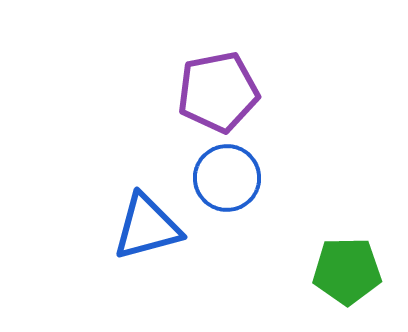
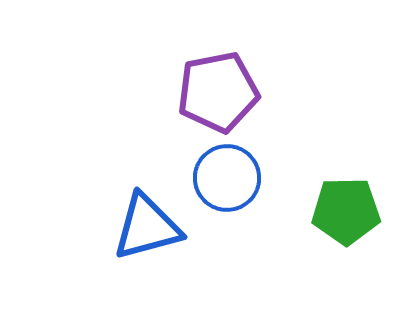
green pentagon: moved 1 px left, 60 px up
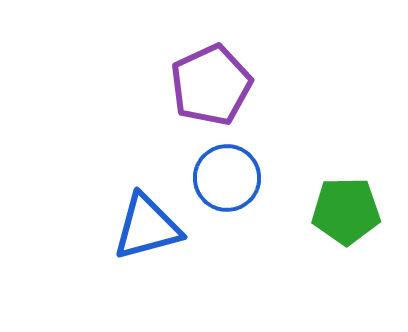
purple pentagon: moved 7 px left, 7 px up; rotated 14 degrees counterclockwise
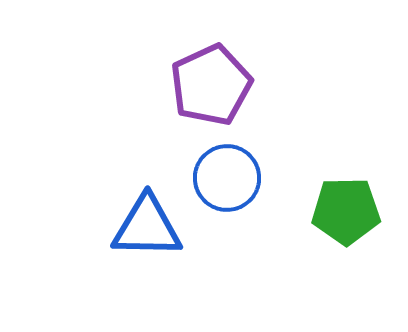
blue triangle: rotated 16 degrees clockwise
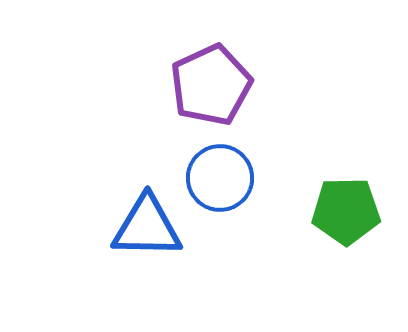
blue circle: moved 7 px left
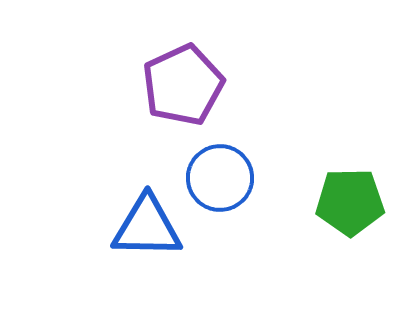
purple pentagon: moved 28 px left
green pentagon: moved 4 px right, 9 px up
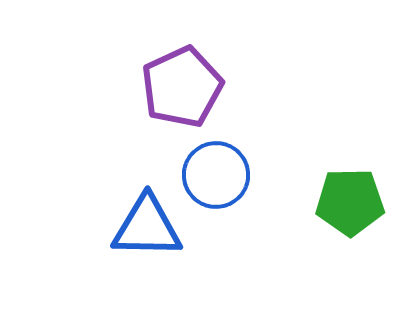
purple pentagon: moved 1 px left, 2 px down
blue circle: moved 4 px left, 3 px up
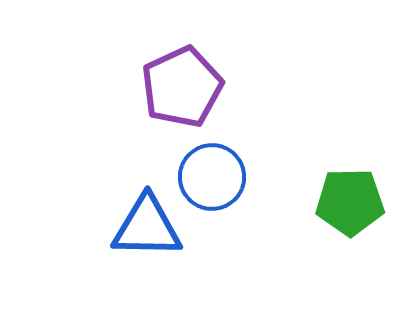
blue circle: moved 4 px left, 2 px down
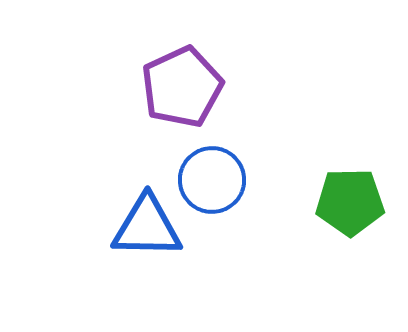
blue circle: moved 3 px down
